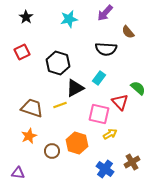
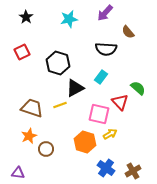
cyan rectangle: moved 2 px right, 1 px up
orange hexagon: moved 8 px right, 1 px up
brown circle: moved 6 px left, 2 px up
brown cross: moved 1 px right, 9 px down
blue cross: moved 1 px right, 1 px up
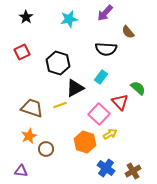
pink square: rotated 30 degrees clockwise
purple triangle: moved 3 px right, 2 px up
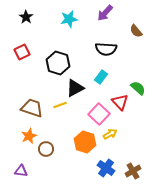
brown semicircle: moved 8 px right, 1 px up
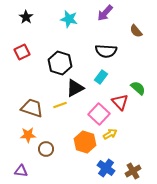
cyan star: rotated 24 degrees clockwise
black semicircle: moved 2 px down
black hexagon: moved 2 px right
orange star: moved 1 px left, 1 px up; rotated 21 degrees clockwise
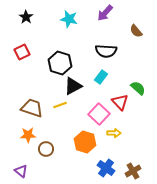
black triangle: moved 2 px left, 2 px up
yellow arrow: moved 4 px right, 1 px up; rotated 32 degrees clockwise
purple triangle: rotated 32 degrees clockwise
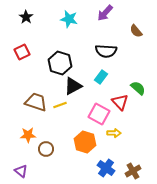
brown trapezoid: moved 4 px right, 6 px up
pink square: rotated 15 degrees counterclockwise
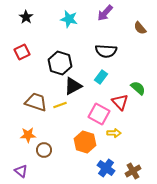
brown semicircle: moved 4 px right, 3 px up
brown circle: moved 2 px left, 1 px down
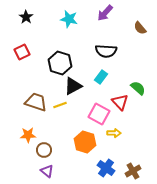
purple triangle: moved 26 px right
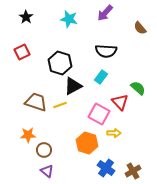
orange hexagon: moved 2 px right, 1 px down
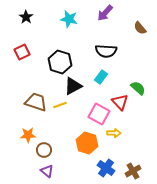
black hexagon: moved 1 px up
